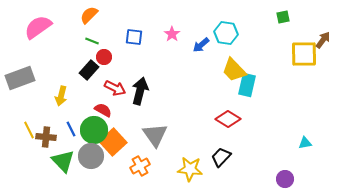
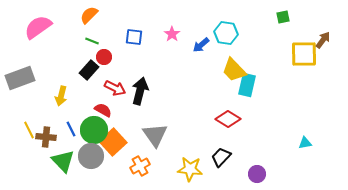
purple circle: moved 28 px left, 5 px up
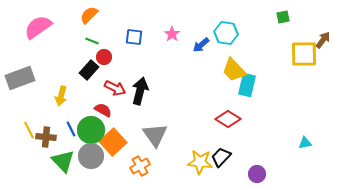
green circle: moved 3 px left
yellow star: moved 10 px right, 7 px up
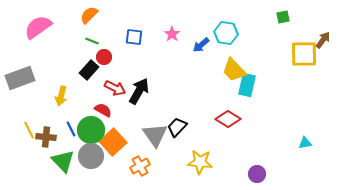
black arrow: moved 1 px left; rotated 16 degrees clockwise
black trapezoid: moved 44 px left, 30 px up
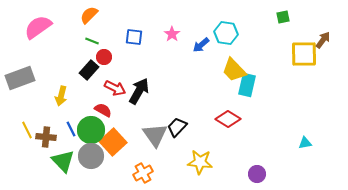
yellow line: moved 2 px left
orange cross: moved 3 px right, 7 px down
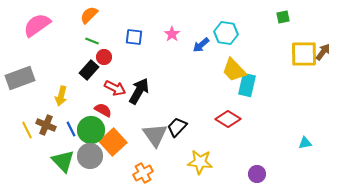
pink semicircle: moved 1 px left, 2 px up
brown arrow: moved 12 px down
brown cross: moved 12 px up; rotated 18 degrees clockwise
gray circle: moved 1 px left
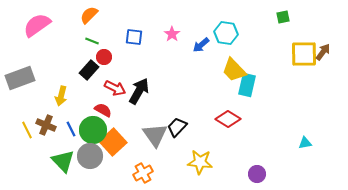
green circle: moved 2 px right
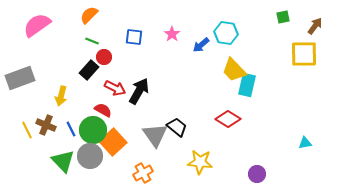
brown arrow: moved 8 px left, 26 px up
black trapezoid: rotated 85 degrees clockwise
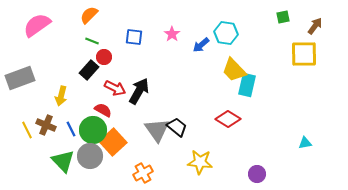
gray triangle: moved 2 px right, 5 px up
